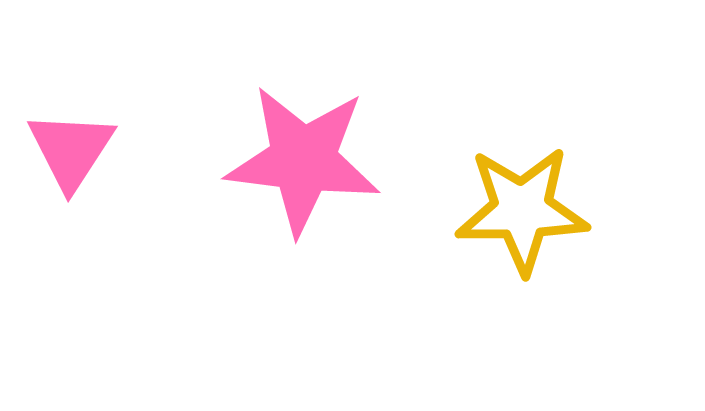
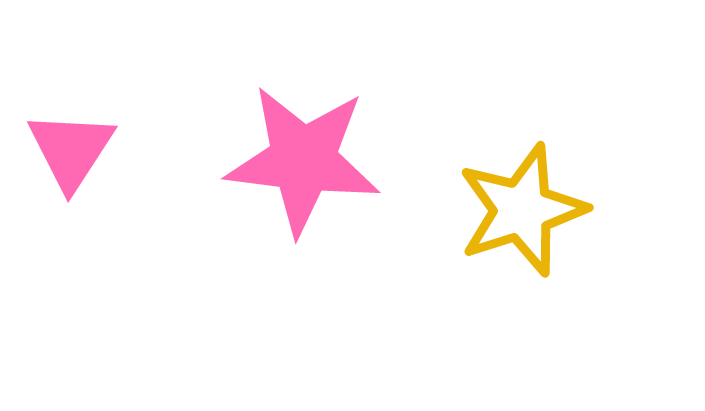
yellow star: rotated 17 degrees counterclockwise
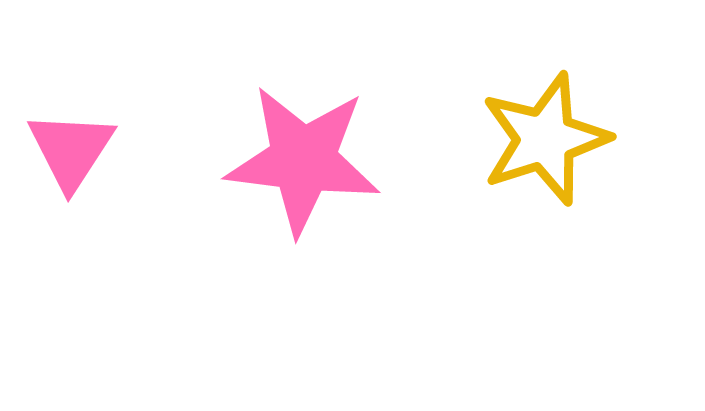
yellow star: moved 23 px right, 71 px up
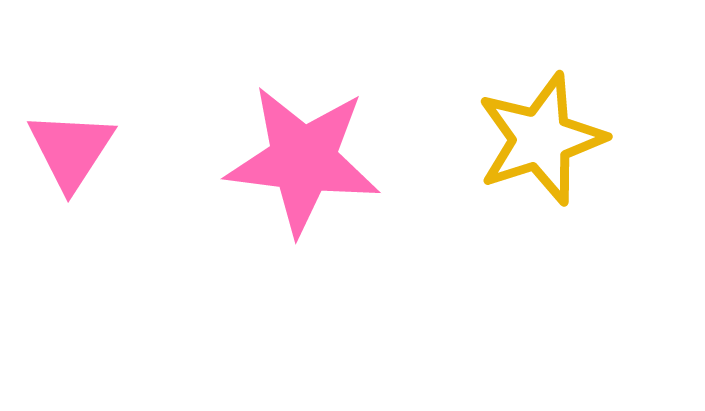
yellow star: moved 4 px left
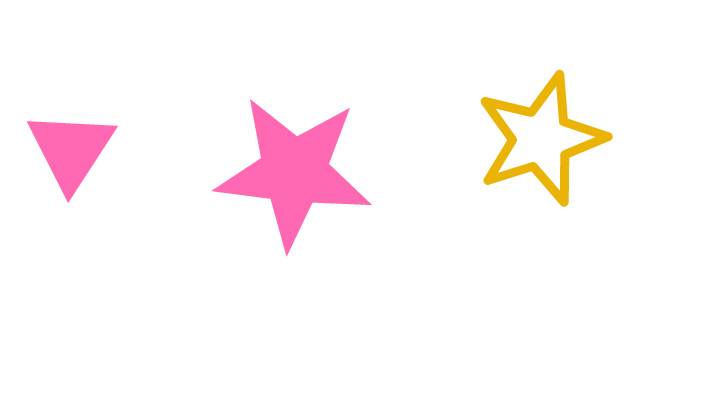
pink star: moved 9 px left, 12 px down
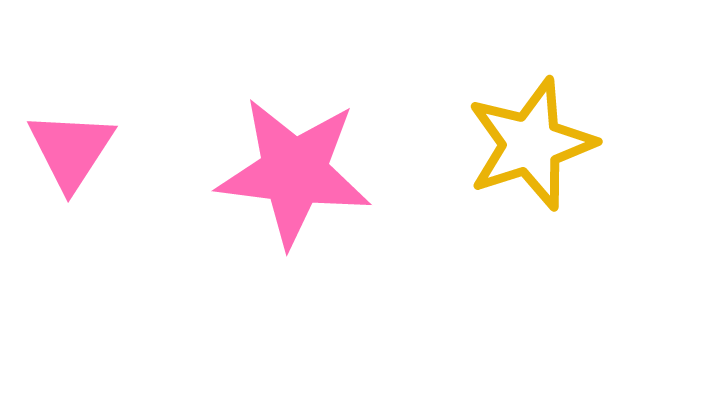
yellow star: moved 10 px left, 5 px down
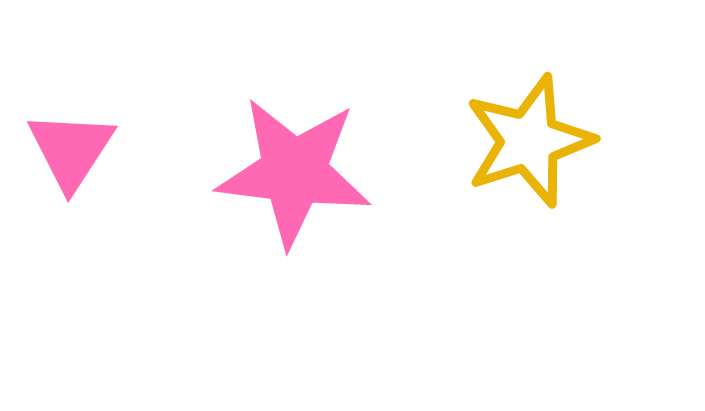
yellow star: moved 2 px left, 3 px up
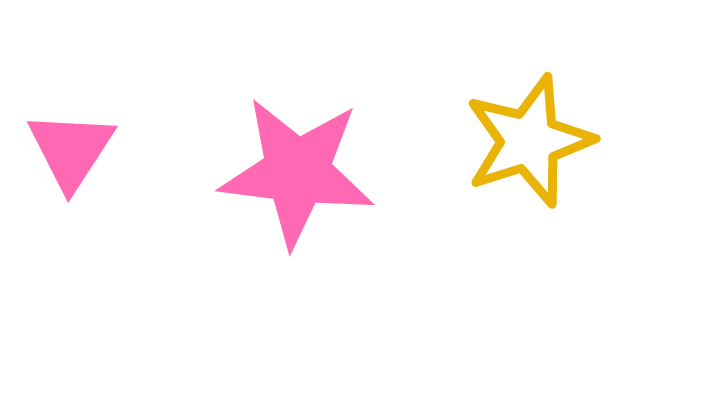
pink star: moved 3 px right
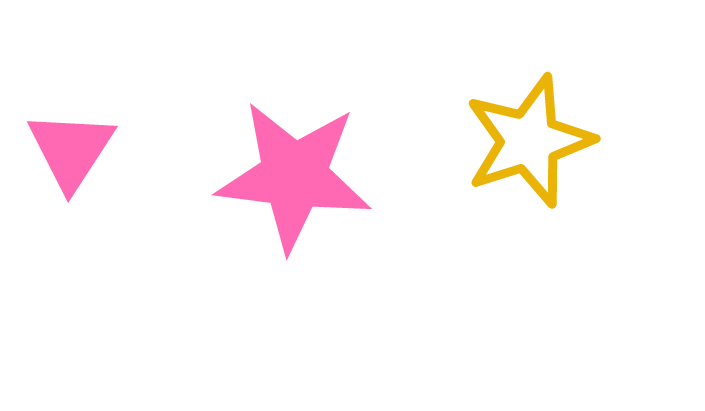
pink star: moved 3 px left, 4 px down
